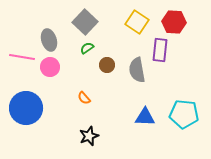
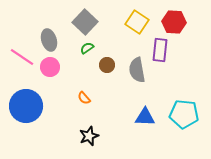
pink line: rotated 25 degrees clockwise
blue circle: moved 2 px up
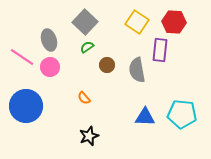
green semicircle: moved 1 px up
cyan pentagon: moved 2 px left
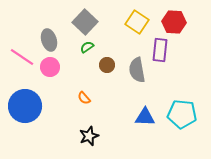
blue circle: moved 1 px left
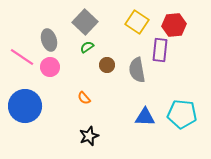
red hexagon: moved 3 px down; rotated 10 degrees counterclockwise
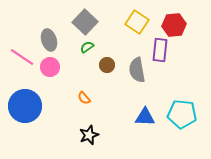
black star: moved 1 px up
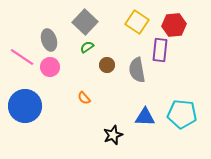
black star: moved 24 px right
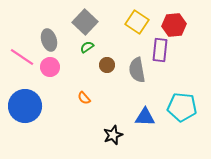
cyan pentagon: moved 7 px up
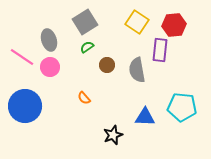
gray square: rotated 15 degrees clockwise
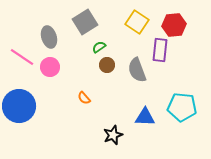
gray ellipse: moved 3 px up
green semicircle: moved 12 px right
gray semicircle: rotated 10 degrees counterclockwise
blue circle: moved 6 px left
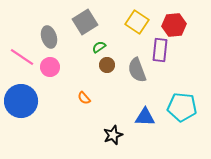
blue circle: moved 2 px right, 5 px up
